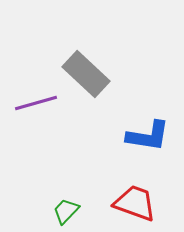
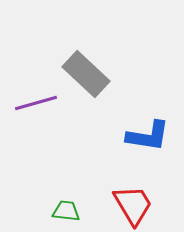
red trapezoid: moved 2 px left, 2 px down; rotated 39 degrees clockwise
green trapezoid: rotated 52 degrees clockwise
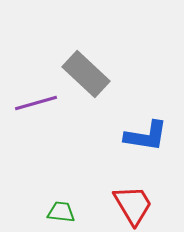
blue L-shape: moved 2 px left
green trapezoid: moved 5 px left, 1 px down
